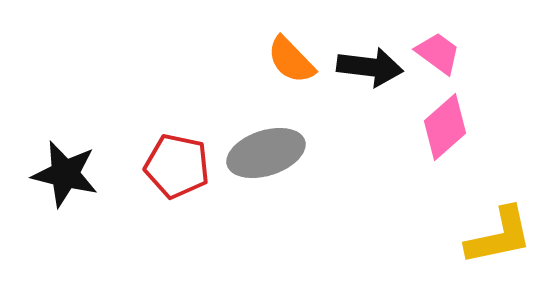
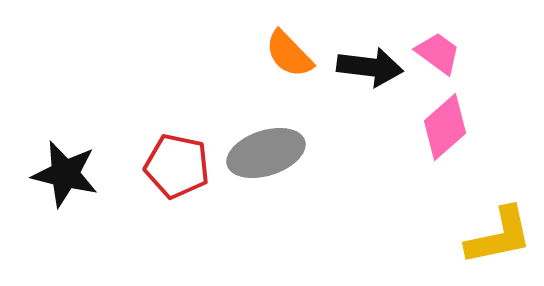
orange semicircle: moved 2 px left, 6 px up
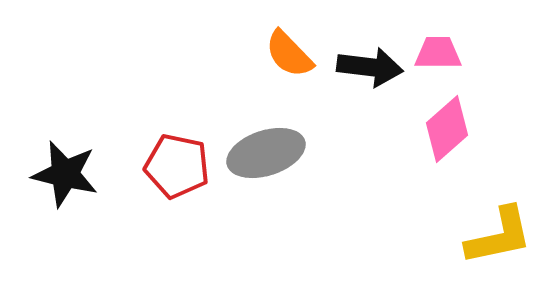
pink trapezoid: rotated 36 degrees counterclockwise
pink diamond: moved 2 px right, 2 px down
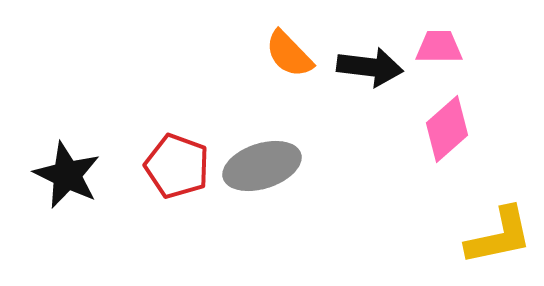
pink trapezoid: moved 1 px right, 6 px up
gray ellipse: moved 4 px left, 13 px down
red pentagon: rotated 8 degrees clockwise
black star: moved 2 px right, 1 px down; rotated 12 degrees clockwise
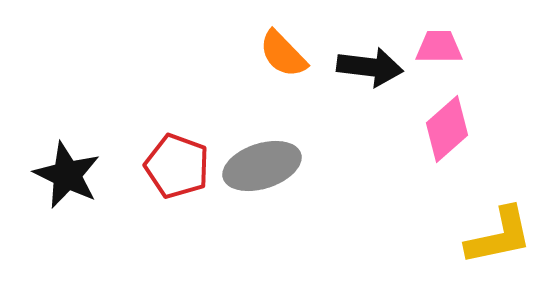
orange semicircle: moved 6 px left
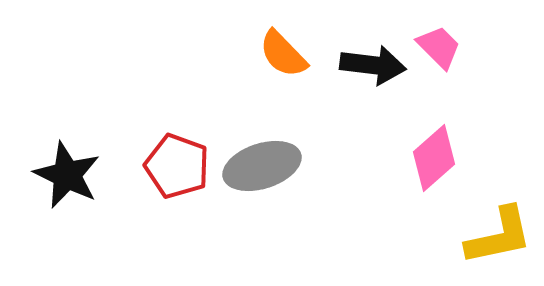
pink trapezoid: rotated 45 degrees clockwise
black arrow: moved 3 px right, 2 px up
pink diamond: moved 13 px left, 29 px down
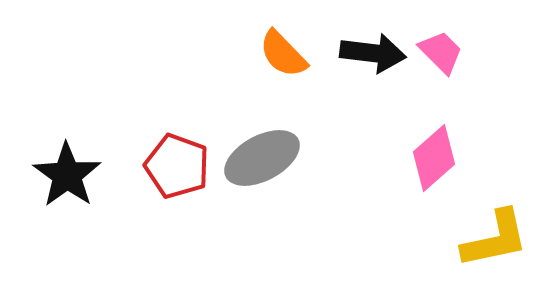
pink trapezoid: moved 2 px right, 5 px down
black arrow: moved 12 px up
gray ellipse: moved 8 px up; rotated 10 degrees counterclockwise
black star: rotated 10 degrees clockwise
yellow L-shape: moved 4 px left, 3 px down
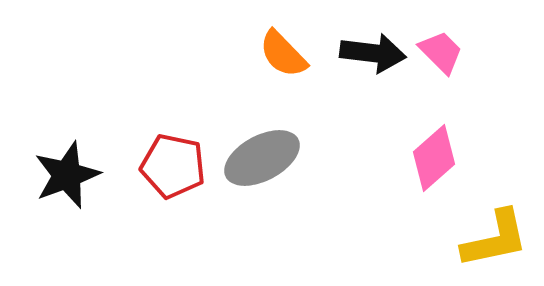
red pentagon: moved 4 px left; rotated 8 degrees counterclockwise
black star: rotated 16 degrees clockwise
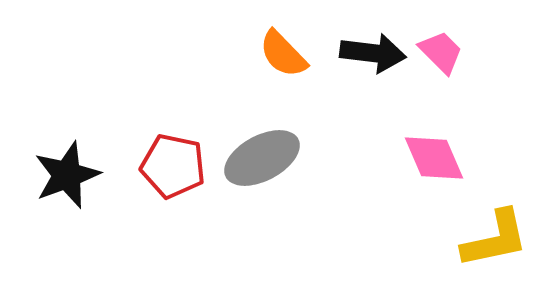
pink diamond: rotated 72 degrees counterclockwise
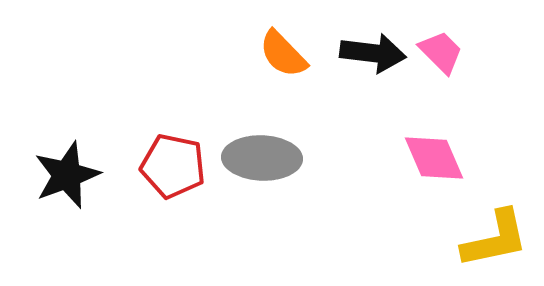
gray ellipse: rotated 30 degrees clockwise
